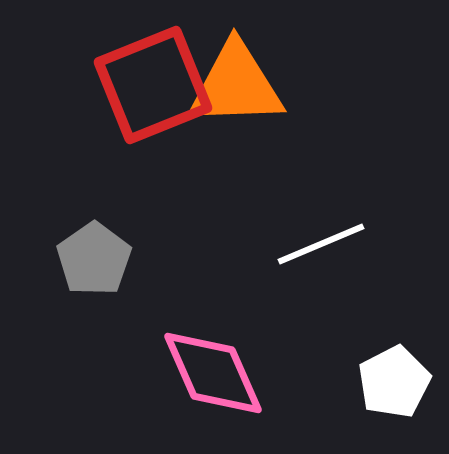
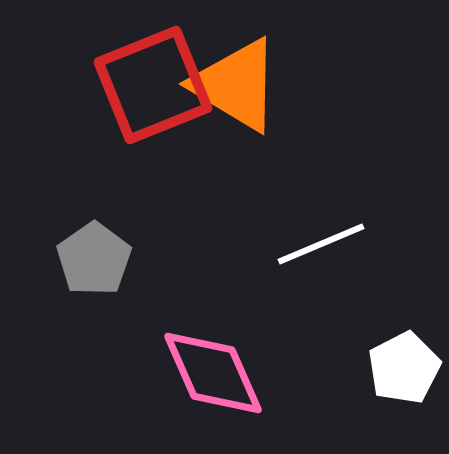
orange triangle: rotated 33 degrees clockwise
white pentagon: moved 10 px right, 14 px up
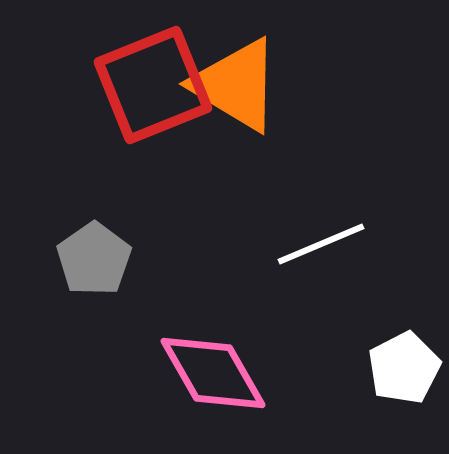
pink diamond: rotated 6 degrees counterclockwise
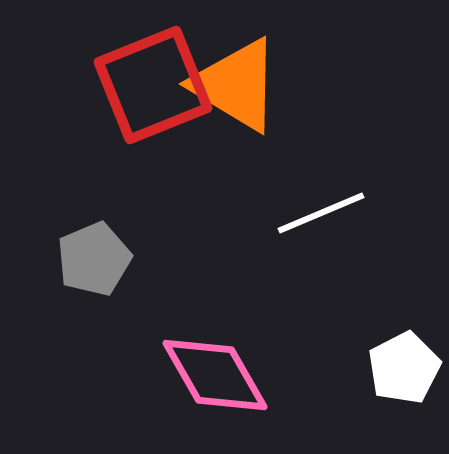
white line: moved 31 px up
gray pentagon: rotated 12 degrees clockwise
pink diamond: moved 2 px right, 2 px down
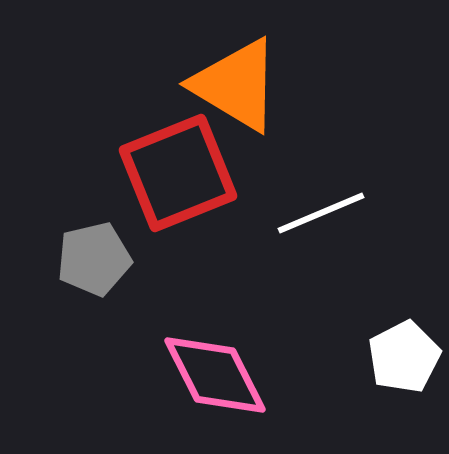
red square: moved 25 px right, 88 px down
gray pentagon: rotated 10 degrees clockwise
white pentagon: moved 11 px up
pink diamond: rotated 3 degrees clockwise
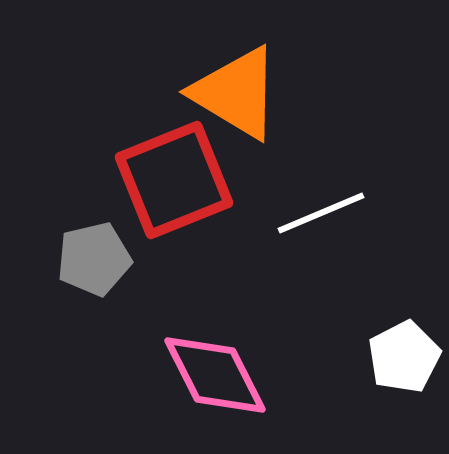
orange triangle: moved 8 px down
red square: moved 4 px left, 7 px down
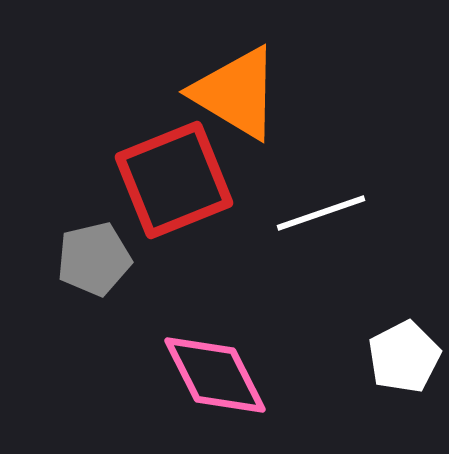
white line: rotated 4 degrees clockwise
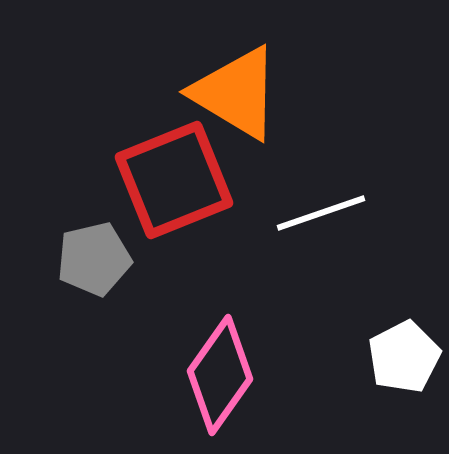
pink diamond: moved 5 px right; rotated 62 degrees clockwise
